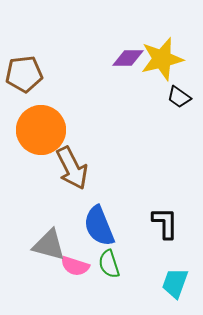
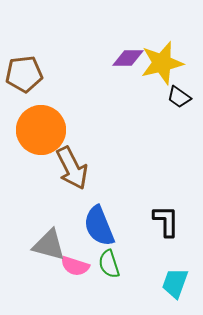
yellow star: moved 4 px down
black L-shape: moved 1 px right, 2 px up
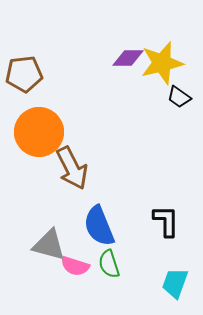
orange circle: moved 2 px left, 2 px down
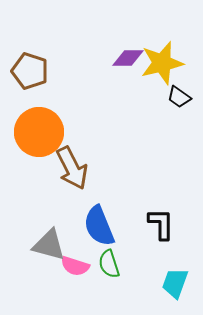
brown pentagon: moved 6 px right, 3 px up; rotated 24 degrees clockwise
black L-shape: moved 5 px left, 3 px down
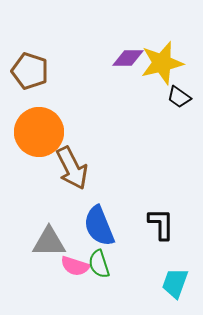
gray triangle: moved 3 px up; rotated 15 degrees counterclockwise
green semicircle: moved 10 px left
